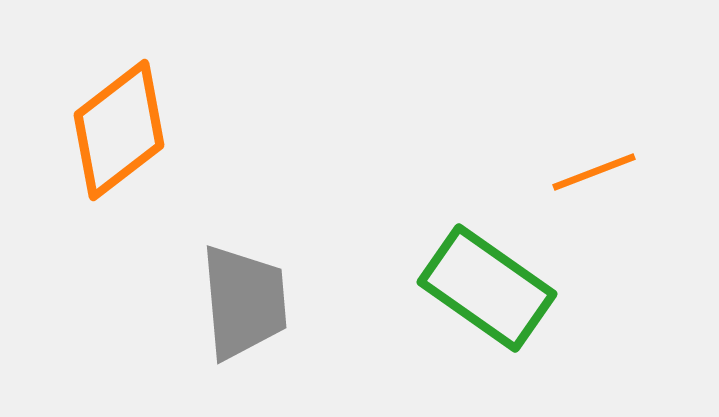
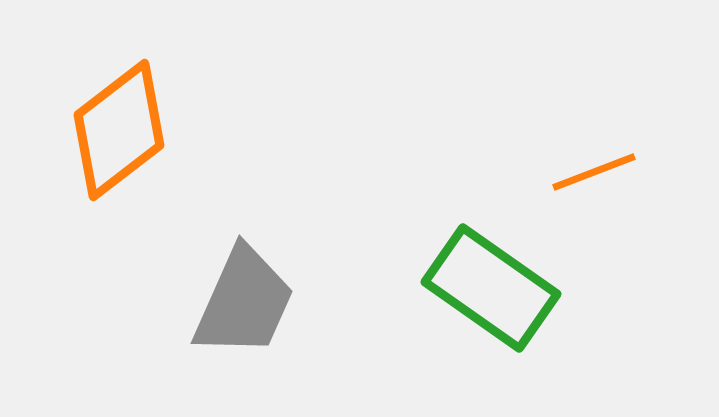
green rectangle: moved 4 px right
gray trapezoid: rotated 29 degrees clockwise
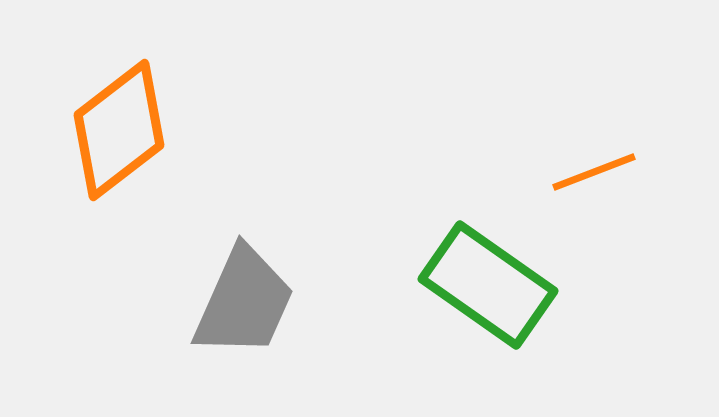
green rectangle: moved 3 px left, 3 px up
